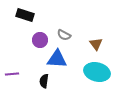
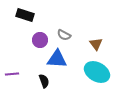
cyan ellipse: rotated 15 degrees clockwise
black semicircle: rotated 152 degrees clockwise
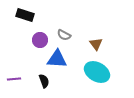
purple line: moved 2 px right, 5 px down
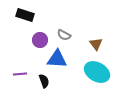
purple line: moved 6 px right, 5 px up
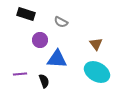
black rectangle: moved 1 px right, 1 px up
gray semicircle: moved 3 px left, 13 px up
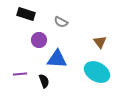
purple circle: moved 1 px left
brown triangle: moved 4 px right, 2 px up
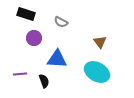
purple circle: moved 5 px left, 2 px up
